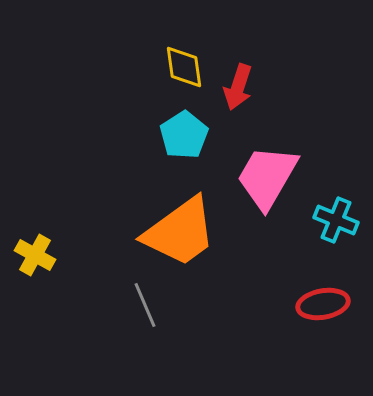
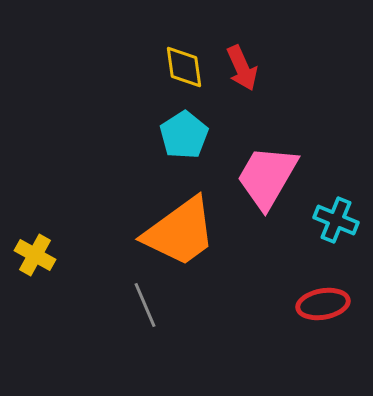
red arrow: moved 4 px right, 19 px up; rotated 42 degrees counterclockwise
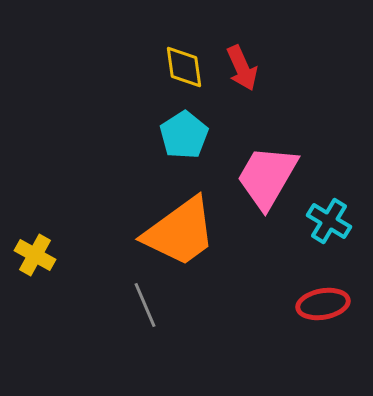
cyan cross: moved 7 px left, 1 px down; rotated 9 degrees clockwise
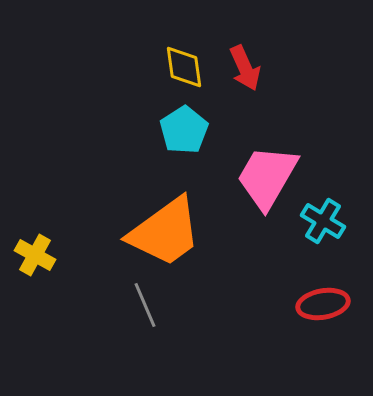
red arrow: moved 3 px right
cyan pentagon: moved 5 px up
cyan cross: moved 6 px left
orange trapezoid: moved 15 px left
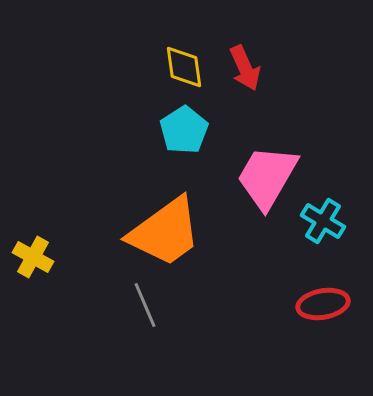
yellow cross: moved 2 px left, 2 px down
